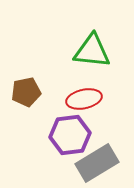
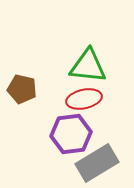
green triangle: moved 4 px left, 15 px down
brown pentagon: moved 4 px left, 3 px up; rotated 24 degrees clockwise
purple hexagon: moved 1 px right, 1 px up
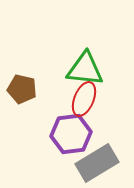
green triangle: moved 3 px left, 3 px down
red ellipse: rotated 56 degrees counterclockwise
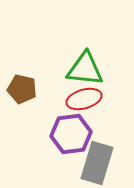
red ellipse: rotated 52 degrees clockwise
gray rectangle: rotated 42 degrees counterclockwise
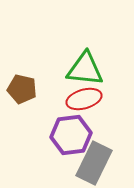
purple hexagon: moved 1 px down
gray rectangle: moved 3 px left; rotated 9 degrees clockwise
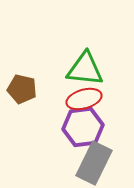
purple hexagon: moved 12 px right, 8 px up
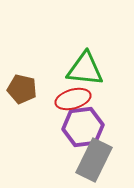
red ellipse: moved 11 px left
gray rectangle: moved 3 px up
